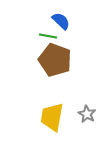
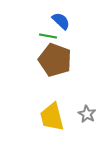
yellow trapezoid: rotated 24 degrees counterclockwise
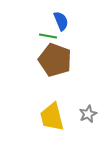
blue semicircle: rotated 24 degrees clockwise
gray star: moved 1 px right; rotated 18 degrees clockwise
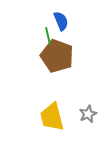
green line: rotated 66 degrees clockwise
brown pentagon: moved 2 px right, 4 px up
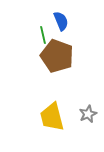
green line: moved 5 px left, 1 px up
